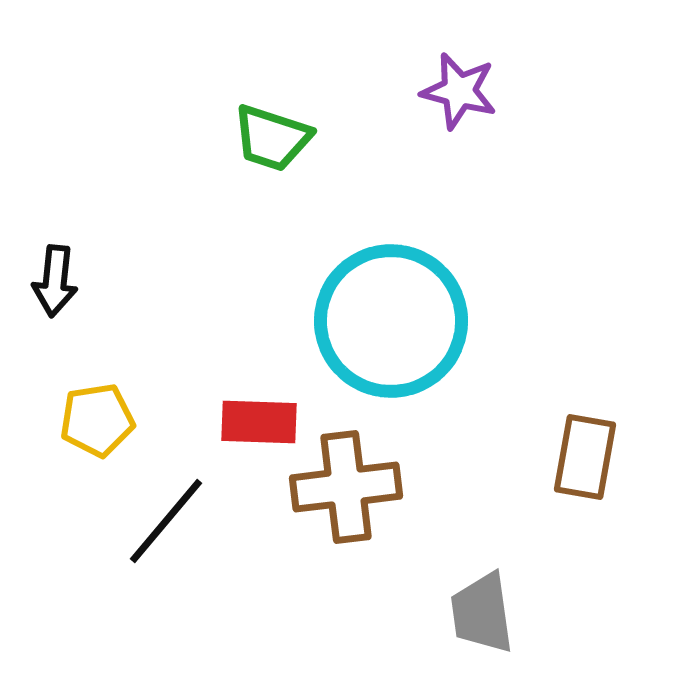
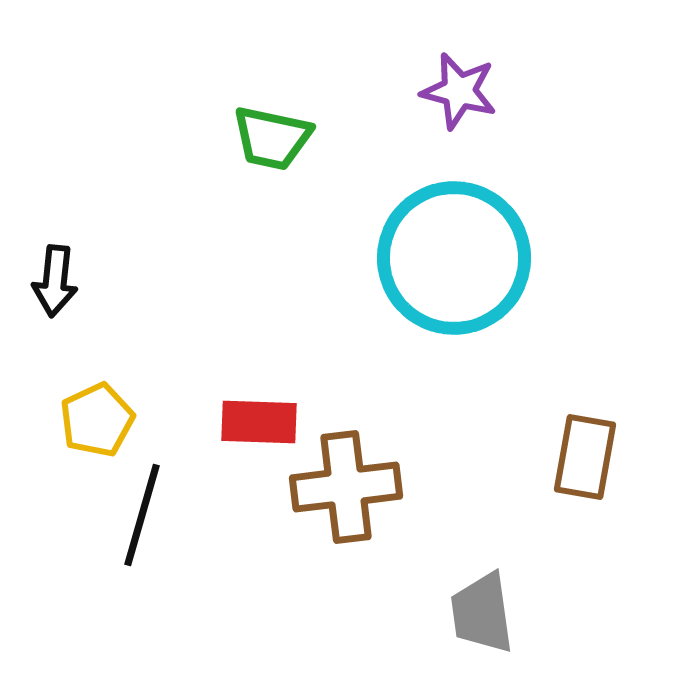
green trapezoid: rotated 6 degrees counterclockwise
cyan circle: moved 63 px right, 63 px up
yellow pentagon: rotated 16 degrees counterclockwise
black line: moved 24 px left, 6 px up; rotated 24 degrees counterclockwise
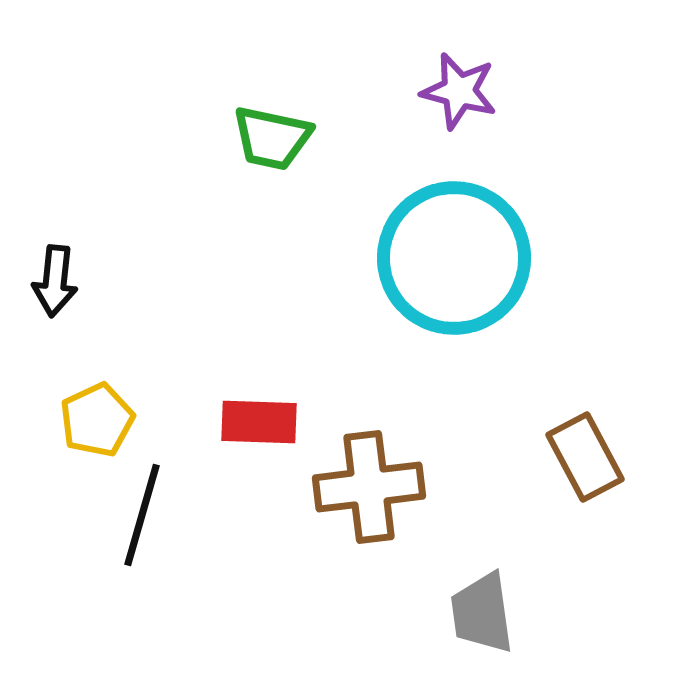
brown rectangle: rotated 38 degrees counterclockwise
brown cross: moved 23 px right
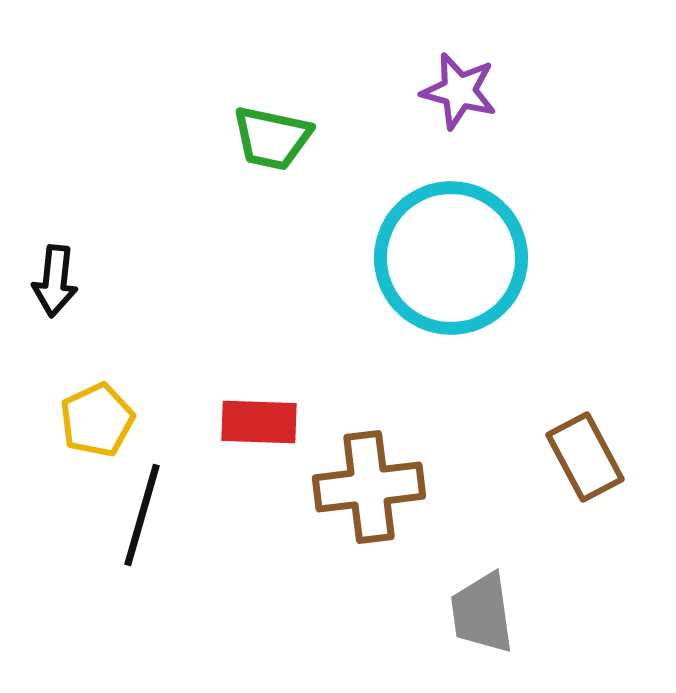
cyan circle: moved 3 px left
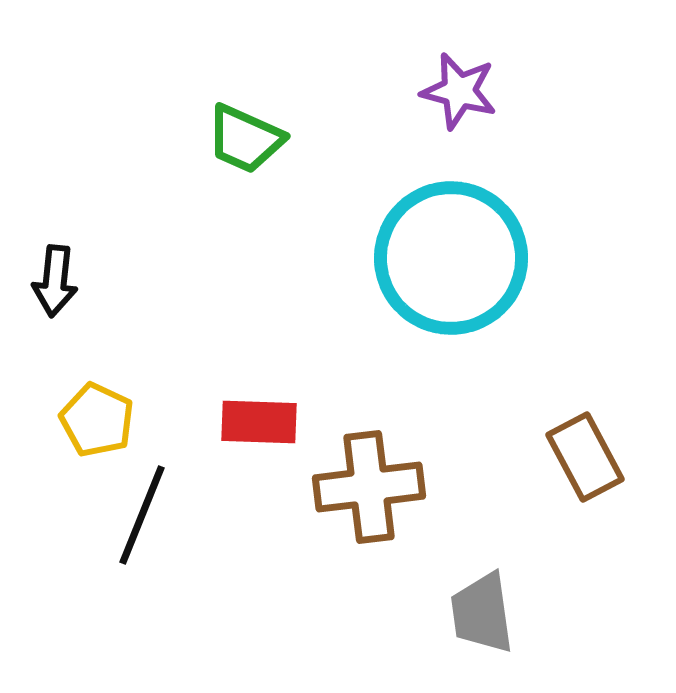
green trapezoid: moved 27 px left, 1 px down; rotated 12 degrees clockwise
yellow pentagon: rotated 22 degrees counterclockwise
black line: rotated 6 degrees clockwise
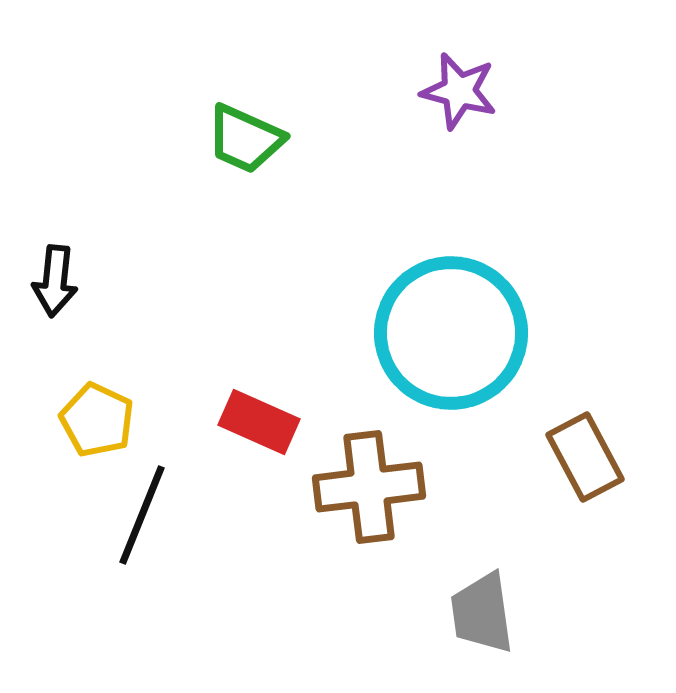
cyan circle: moved 75 px down
red rectangle: rotated 22 degrees clockwise
